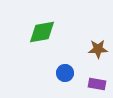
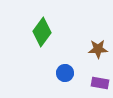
green diamond: rotated 44 degrees counterclockwise
purple rectangle: moved 3 px right, 1 px up
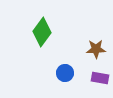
brown star: moved 2 px left
purple rectangle: moved 5 px up
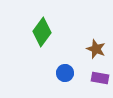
brown star: rotated 24 degrees clockwise
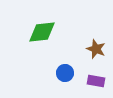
green diamond: rotated 48 degrees clockwise
purple rectangle: moved 4 px left, 3 px down
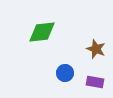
purple rectangle: moved 1 px left, 1 px down
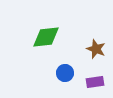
green diamond: moved 4 px right, 5 px down
purple rectangle: rotated 18 degrees counterclockwise
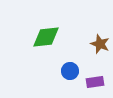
brown star: moved 4 px right, 5 px up
blue circle: moved 5 px right, 2 px up
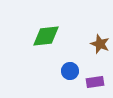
green diamond: moved 1 px up
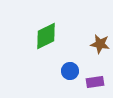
green diamond: rotated 20 degrees counterclockwise
brown star: rotated 12 degrees counterclockwise
